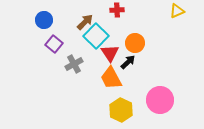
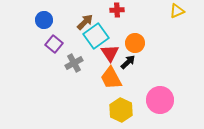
cyan square: rotated 10 degrees clockwise
gray cross: moved 1 px up
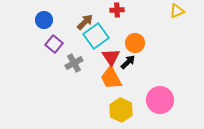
red triangle: moved 1 px right, 4 px down
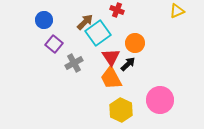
red cross: rotated 24 degrees clockwise
cyan square: moved 2 px right, 3 px up
black arrow: moved 2 px down
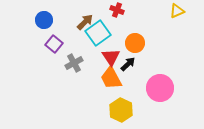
pink circle: moved 12 px up
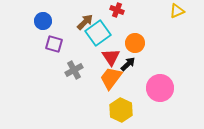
blue circle: moved 1 px left, 1 px down
purple square: rotated 24 degrees counterclockwise
gray cross: moved 7 px down
orange trapezoid: rotated 65 degrees clockwise
